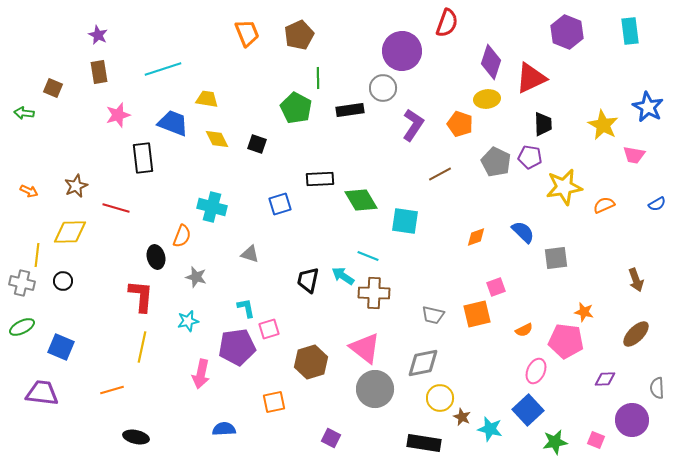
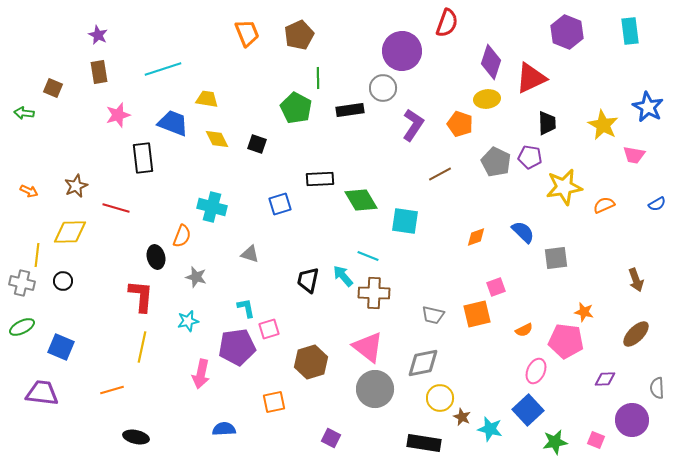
black trapezoid at (543, 124): moved 4 px right, 1 px up
cyan arrow at (343, 276): rotated 15 degrees clockwise
pink triangle at (365, 348): moved 3 px right, 1 px up
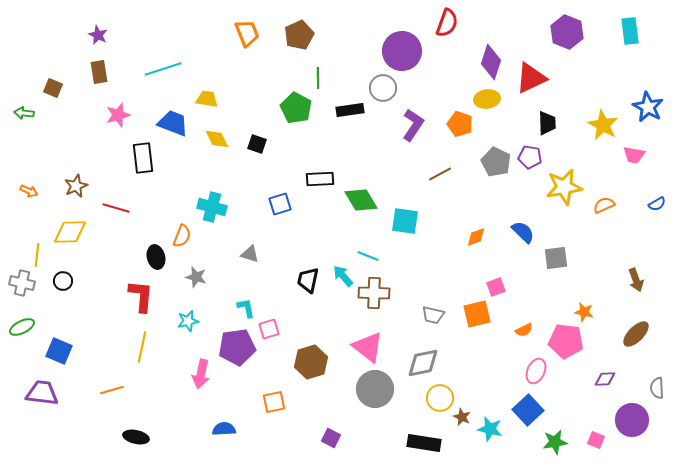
blue square at (61, 347): moved 2 px left, 4 px down
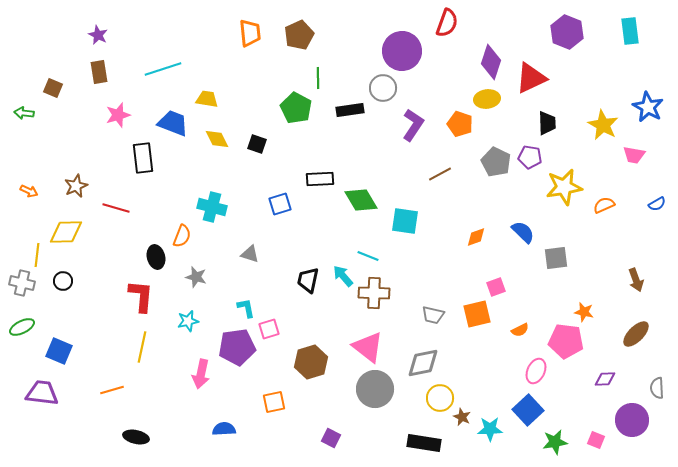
orange trapezoid at (247, 33): moved 3 px right; rotated 16 degrees clockwise
yellow diamond at (70, 232): moved 4 px left
orange semicircle at (524, 330): moved 4 px left
cyan star at (490, 429): rotated 15 degrees counterclockwise
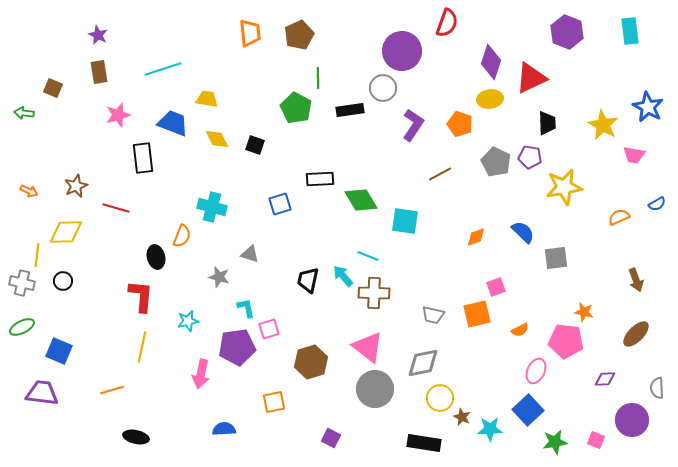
yellow ellipse at (487, 99): moved 3 px right
black square at (257, 144): moved 2 px left, 1 px down
orange semicircle at (604, 205): moved 15 px right, 12 px down
gray star at (196, 277): moved 23 px right
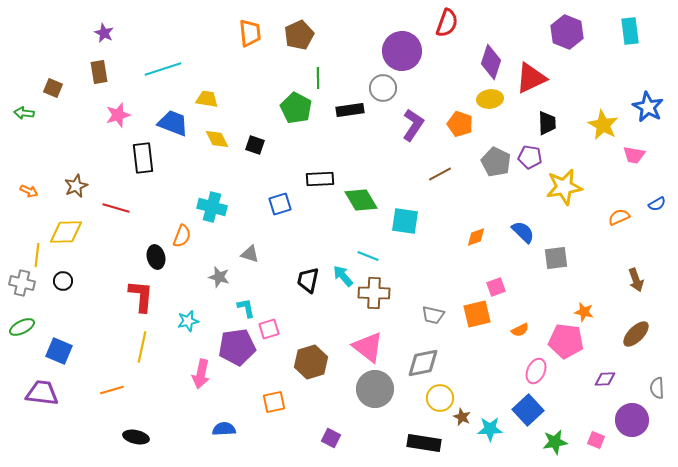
purple star at (98, 35): moved 6 px right, 2 px up
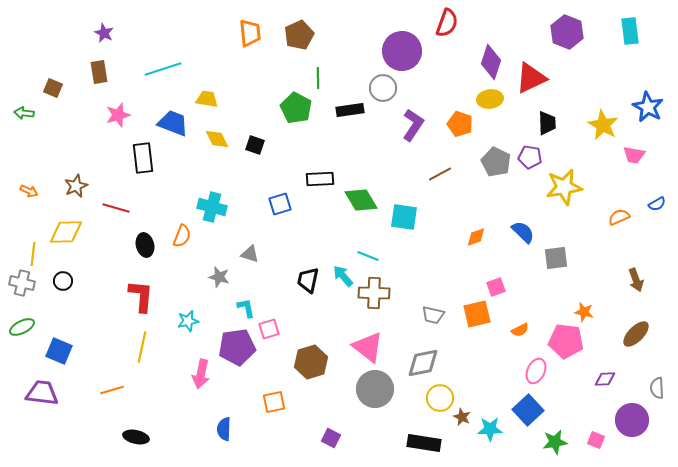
cyan square at (405, 221): moved 1 px left, 4 px up
yellow line at (37, 255): moved 4 px left, 1 px up
black ellipse at (156, 257): moved 11 px left, 12 px up
blue semicircle at (224, 429): rotated 85 degrees counterclockwise
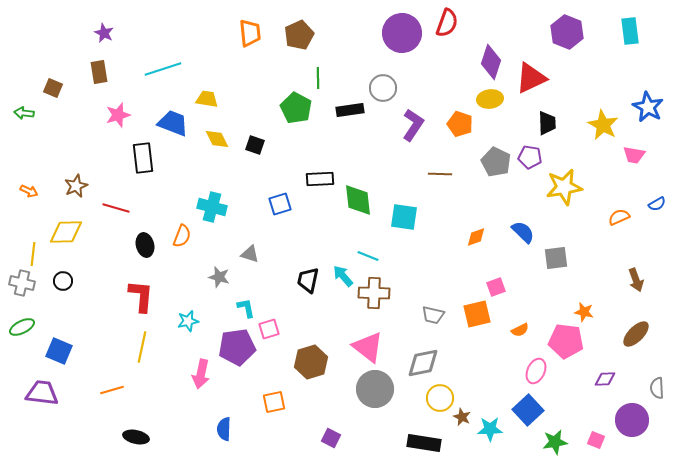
purple circle at (402, 51): moved 18 px up
brown line at (440, 174): rotated 30 degrees clockwise
green diamond at (361, 200): moved 3 px left; rotated 24 degrees clockwise
